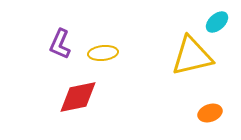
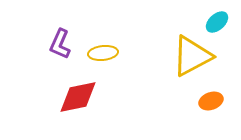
yellow triangle: rotated 15 degrees counterclockwise
orange ellipse: moved 1 px right, 12 px up
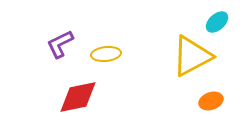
purple L-shape: rotated 40 degrees clockwise
yellow ellipse: moved 3 px right, 1 px down
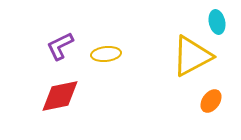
cyan ellipse: rotated 60 degrees counterclockwise
purple L-shape: moved 2 px down
red diamond: moved 18 px left, 1 px up
orange ellipse: rotated 35 degrees counterclockwise
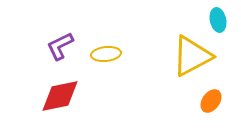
cyan ellipse: moved 1 px right, 2 px up
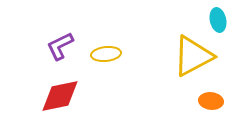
yellow triangle: moved 1 px right
orange ellipse: rotated 60 degrees clockwise
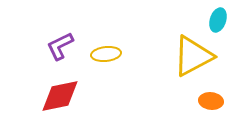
cyan ellipse: rotated 30 degrees clockwise
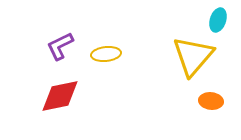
yellow triangle: rotated 21 degrees counterclockwise
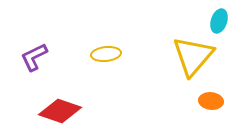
cyan ellipse: moved 1 px right, 1 px down
purple L-shape: moved 26 px left, 11 px down
red diamond: moved 15 px down; rotated 30 degrees clockwise
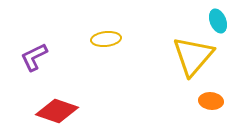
cyan ellipse: moved 1 px left; rotated 40 degrees counterclockwise
yellow ellipse: moved 15 px up
red diamond: moved 3 px left
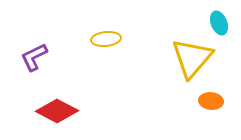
cyan ellipse: moved 1 px right, 2 px down
yellow triangle: moved 1 px left, 2 px down
red diamond: rotated 9 degrees clockwise
